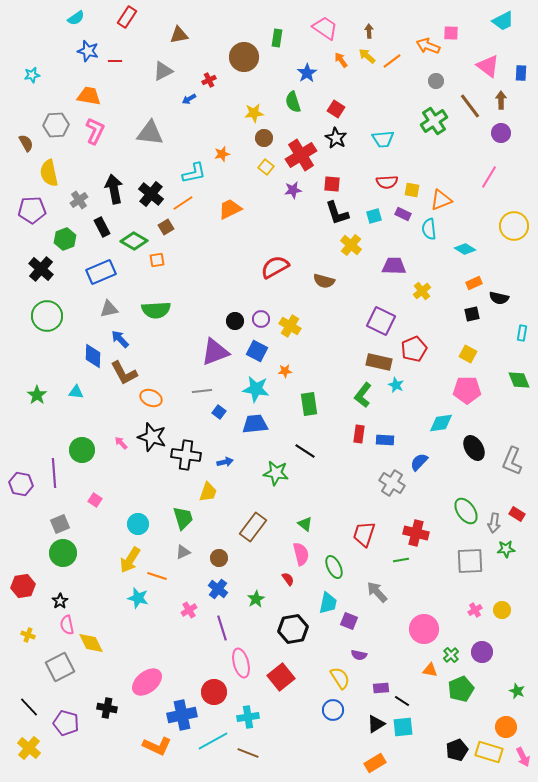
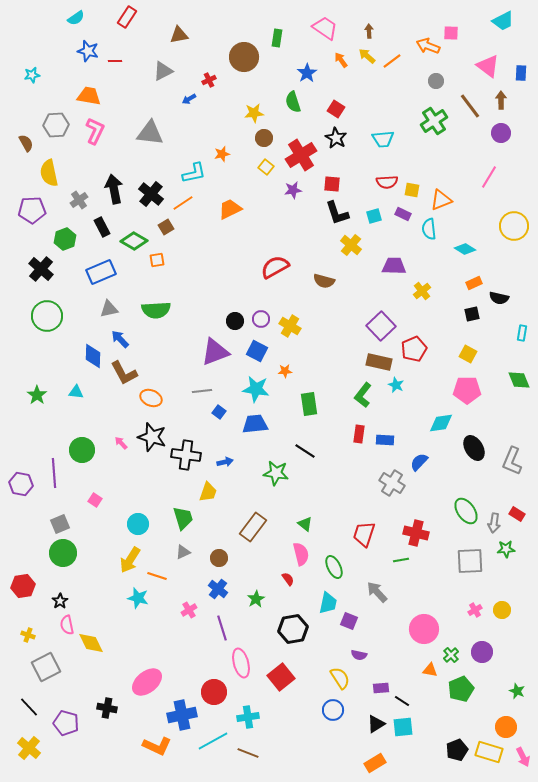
purple square at (381, 321): moved 5 px down; rotated 20 degrees clockwise
gray square at (60, 667): moved 14 px left
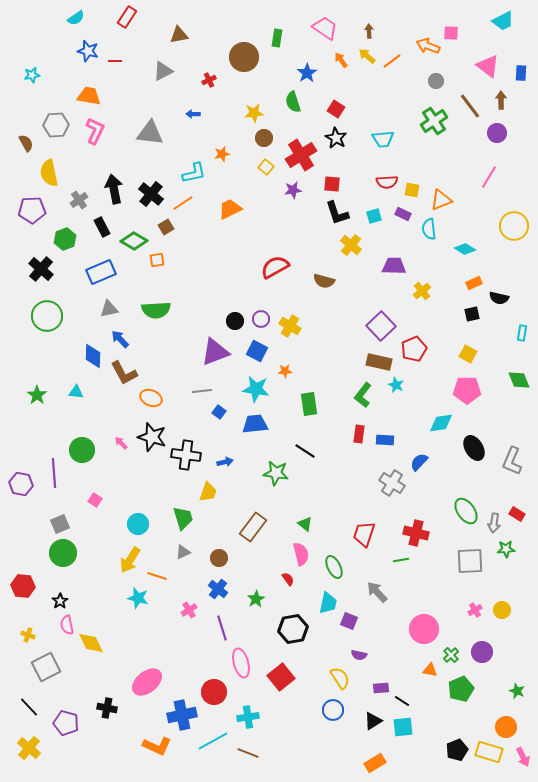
blue arrow at (189, 99): moved 4 px right, 15 px down; rotated 32 degrees clockwise
purple circle at (501, 133): moved 4 px left
red hexagon at (23, 586): rotated 15 degrees clockwise
black triangle at (376, 724): moved 3 px left, 3 px up
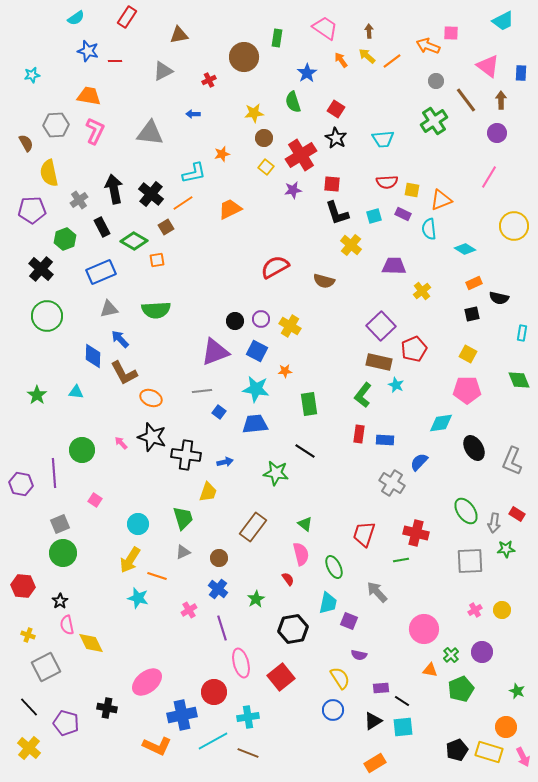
brown line at (470, 106): moved 4 px left, 6 px up
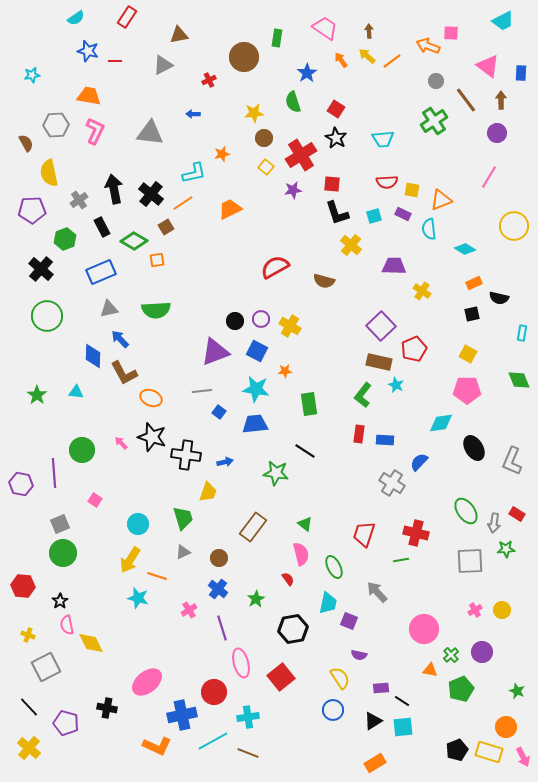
gray triangle at (163, 71): moved 6 px up
yellow cross at (422, 291): rotated 18 degrees counterclockwise
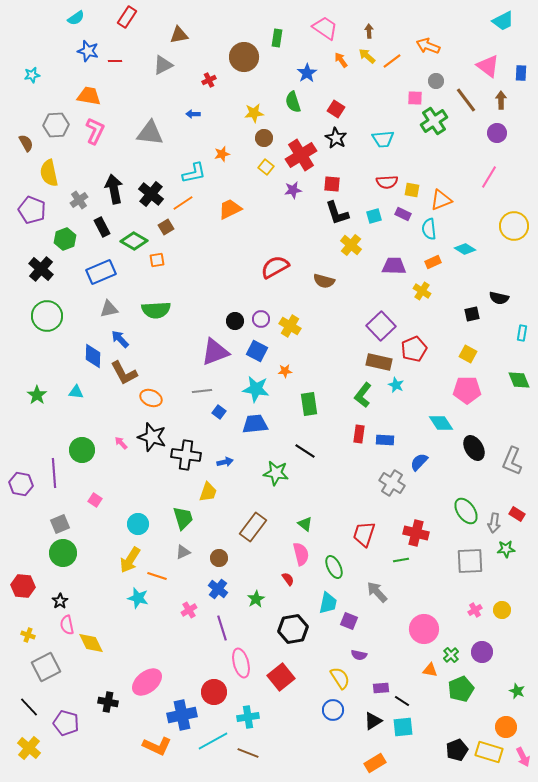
pink square at (451, 33): moved 36 px left, 65 px down
purple pentagon at (32, 210): rotated 24 degrees clockwise
orange rectangle at (474, 283): moved 41 px left, 21 px up
cyan diamond at (441, 423): rotated 65 degrees clockwise
black cross at (107, 708): moved 1 px right, 6 px up
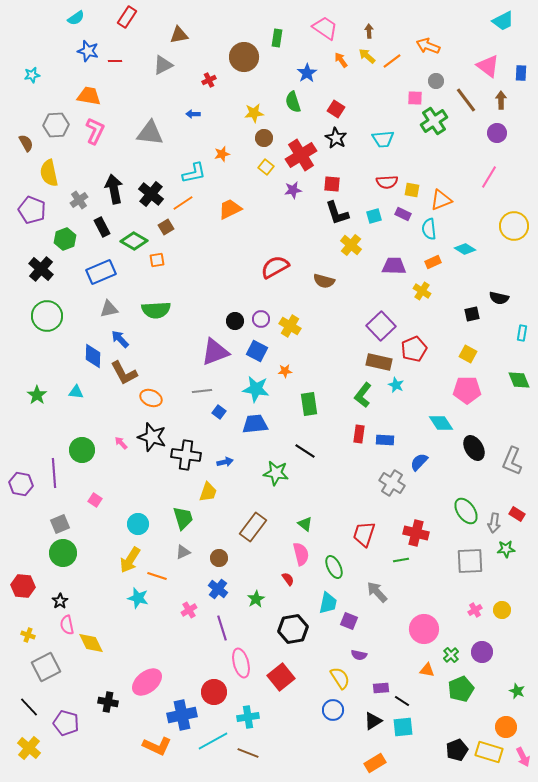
orange triangle at (430, 670): moved 3 px left
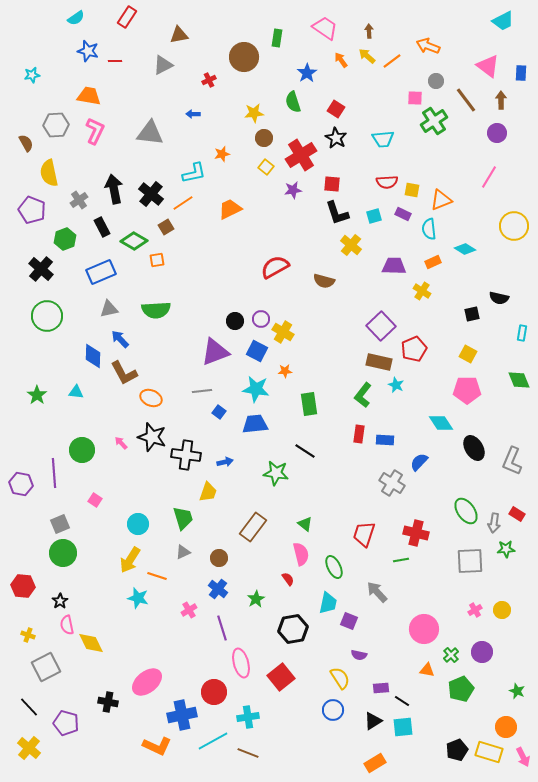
yellow cross at (290, 326): moved 7 px left, 6 px down
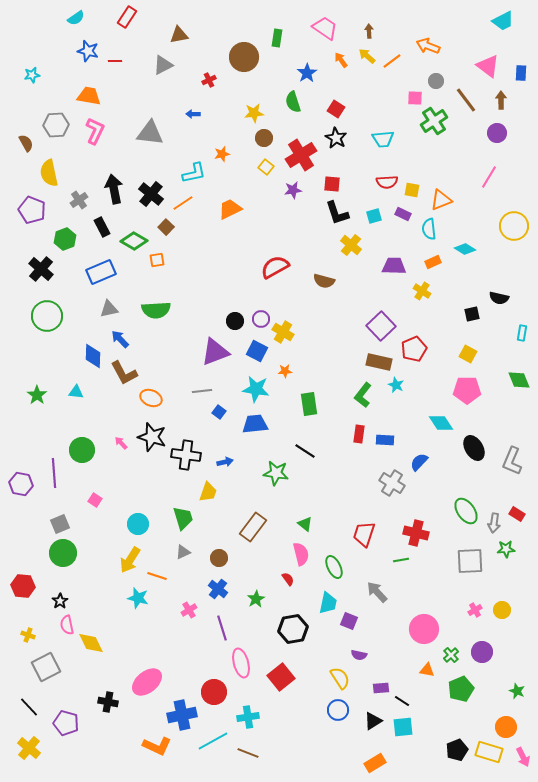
brown square at (166, 227): rotated 14 degrees counterclockwise
blue circle at (333, 710): moved 5 px right
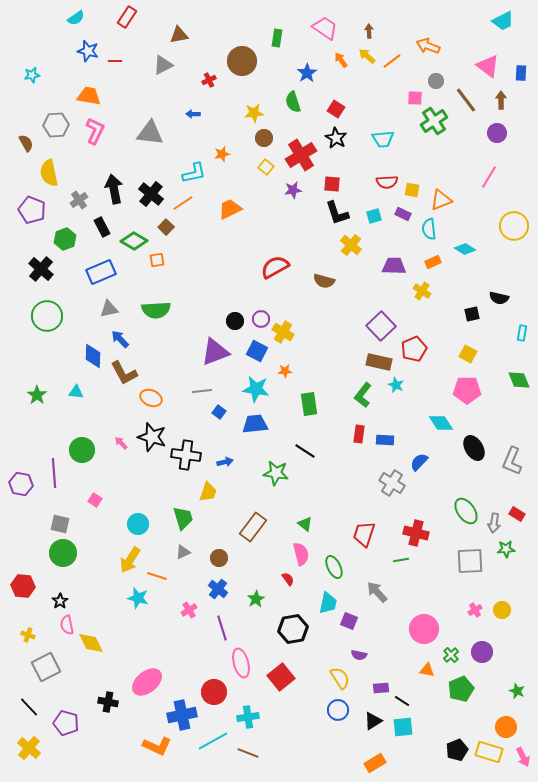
brown circle at (244, 57): moved 2 px left, 4 px down
gray square at (60, 524): rotated 36 degrees clockwise
